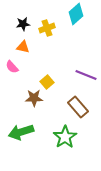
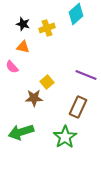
black star: rotated 24 degrees clockwise
brown rectangle: rotated 65 degrees clockwise
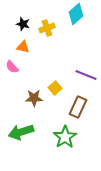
yellow square: moved 8 px right, 6 px down
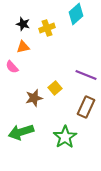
orange triangle: rotated 24 degrees counterclockwise
brown star: rotated 12 degrees counterclockwise
brown rectangle: moved 8 px right
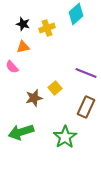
purple line: moved 2 px up
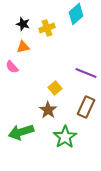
brown star: moved 14 px right, 12 px down; rotated 24 degrees counterclockwise
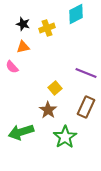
cyan diamond: rotated 15 degrees clockwise
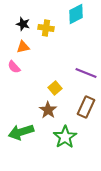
yellow cross: moved 1 px left; rotated 28 degrees clockwise
pink semicircle: moved 2 px right
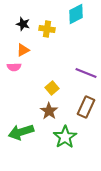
yellow cross: moved 1 px right, 1 px down
orange triangle: moved 3 px down; rotated 16 degrees counterclockwise
pink semicircle: rotated 48 degrees counterclockwise
yellow square: moved 3 px left
brown star: moved 1 px right, 1 px down
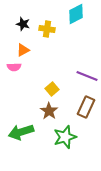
purple line: moved 1 px right, 3 px down
yellow square: moved 1 px down
green star: rotated 15 degrees clockwise
